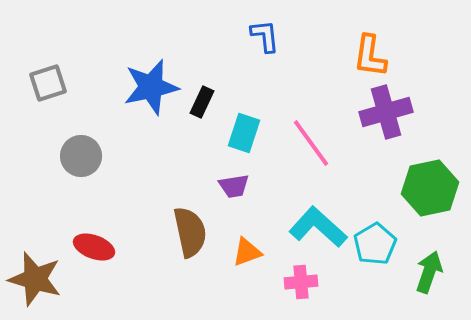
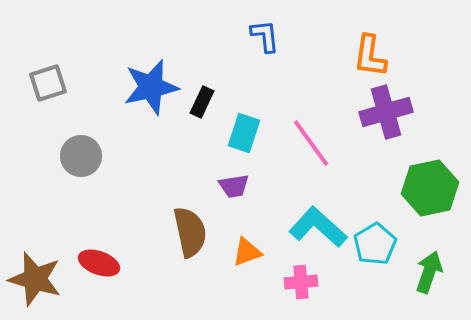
red ellipse: moved 5 px right, 16 px down
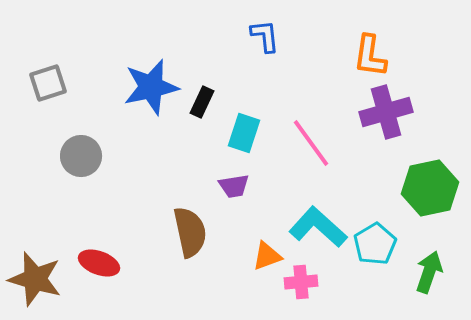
orange triangle: moved 20 px right, 4 px down
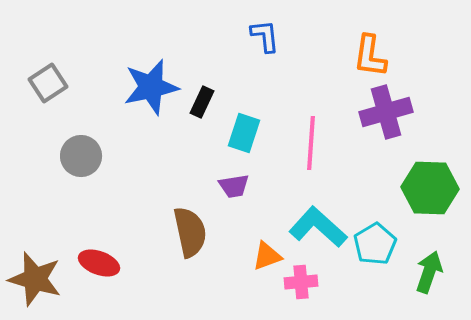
gray square: rotated 15 degrees counterclockwise
pink line: rotated 40 degrees clockwise
green hexagon: rotated 14 degrees clockwise
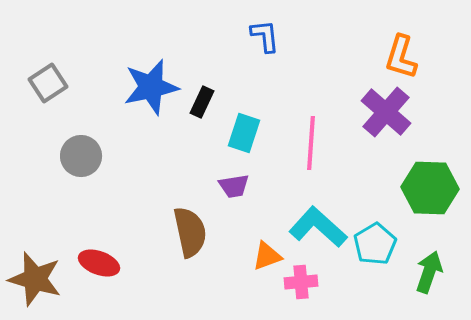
orange L-shape: moved 31 px right, 1 px down; rotated 9 degrees clockwise
purple cross: rotated 33 degrees counterclockwise
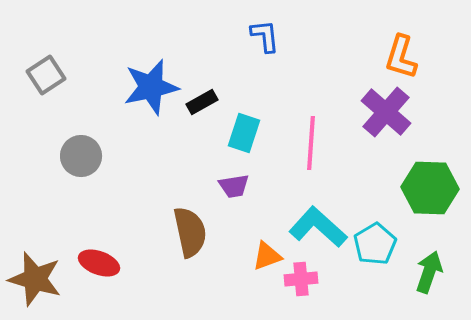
gray square: moved 2 px left, 8 px up
black rectangle: rotated 36 degrees clockwise
pink cross: moved 3 px up
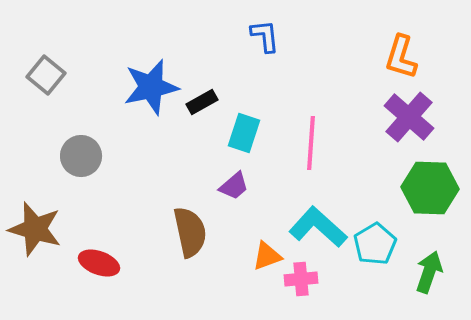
gray square: rotated 18 degrees counterclockwise
purple cross: moved 23 px right, 5 px down
purple trapezoid: rotated 32 degrees counterclockwise
brown star: moved 50 px up
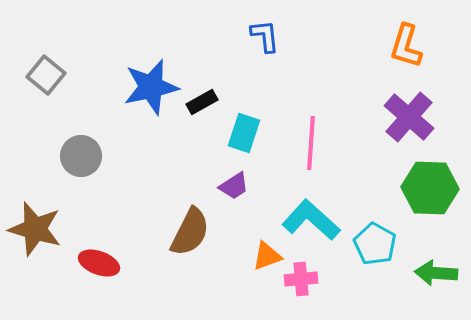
orange L-shape: moved 5 px right, 11 px up
purple trapezoid: rotated 8 degrees clockwise
cyan L-shape: moved 7 px left, 7 px up
brown semicircle: rotated 39 degrees clockwise
cyan pentagon: rotated 12 degrees counterclockwise
green arrow: moved 7 px right, 1 px down; rotated 105 degrees counterclockwise
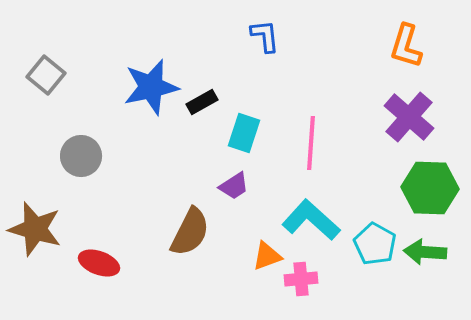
green arrow: moved 11 px left, 21 px up
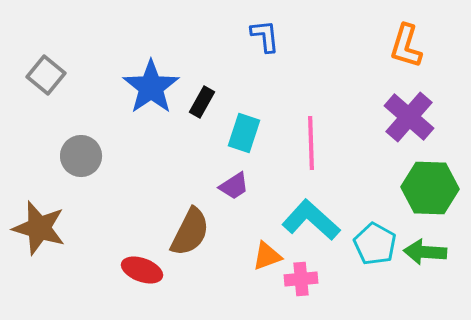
blue star: rotated 22 degrees counterclockwise
black rectangle: rotated 32 degrees counterclockwise
pink line: rotated 6 degrees counterclockwise
brown star: moved 4 px right, 1 px up
red ellipse: moved 43 px right, 7 px down
